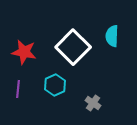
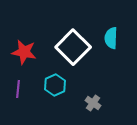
cyan semicircle: moved 1 px left, 2 px down
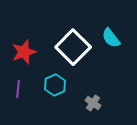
cyan semicircle: rotated 40 degrees counterclockwise
red star: rotated 30 degrees counterclockwise
